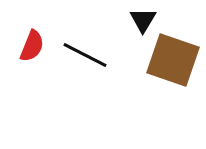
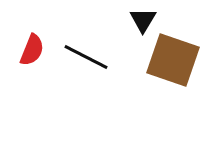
red semicircle: moved 4 px down
black line: moved 1 px right, 2 px down
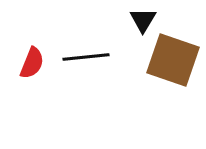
red semicircle: moved 13 px down
black line: rotated 33 degrees counterclockwise
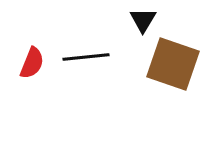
brown square: moved 4 px down
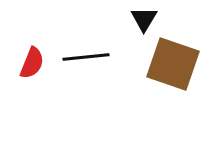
black triangle: moved 1 px right, 1 px up
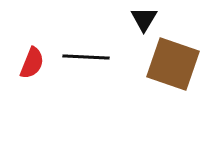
black line: rotated 9 degrees clockwise
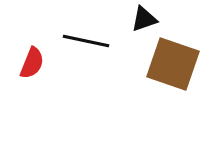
black triangle: rotated 40 degrees clockwise
black line: moved 16 px up; rotated 9 degrees clockwise
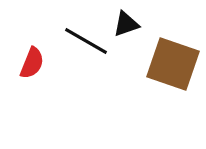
black triangle: moved 18 px left, 5 px down
black line: rotated 18 degrees clockwise
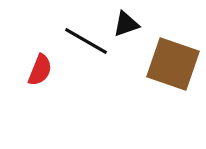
red semicircle: moved 8 px right, 7 px down
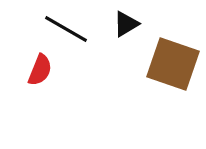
black triangle: rotated 12 degrees counterclockwise
black line: moved 20 px left, 12 px up
